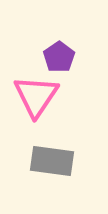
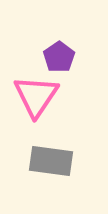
gray rectangle: moved 1 px left
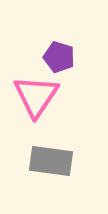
purple pentagon: rotated 20 degrees counterclockwise
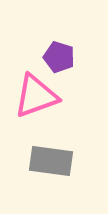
pink triangle: rotated 36 degrees clockwise
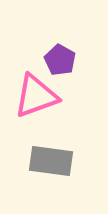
purple pentagon: moved 1 px right, 3 px down; rotated 12 degrees clockwise
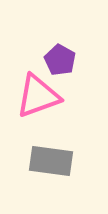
pink triangle: moved 2 px right
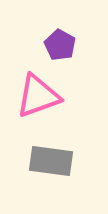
purple pentagon: moved 15 px up
